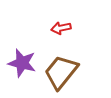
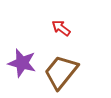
red arrow: rotated 48 degrees clockwise
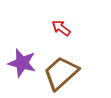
brown trapezoid: moved 1 px down; rotated 9 degrees clockwise
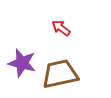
brown trapezoid: moved 1 px left, 1 px down; rotated 30 degrees clockwise
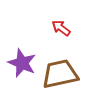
purple star: rotated 8 degrees clockwise
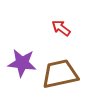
purple star: rotated 16 degrees counterclockwise
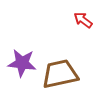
red arrow: moved 22 px right, 8 px up
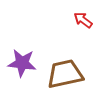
brown trapezoid: moved 5 px right
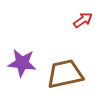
red arrow: rotated 108 degrees clockwise
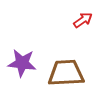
brown trapezoid: moved 1 px right, 1 px up; rotated 9 degrees clockwise
